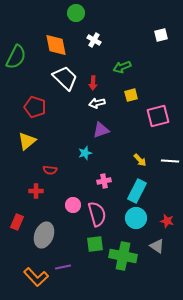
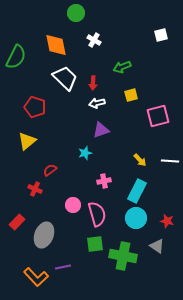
red semicircle: rotated 136 degrees clockwise
red cross: moved 1 px left, 2 px up; rotated 24 degrees clockwise
red rectangle: rotated 21 degrees clockwise
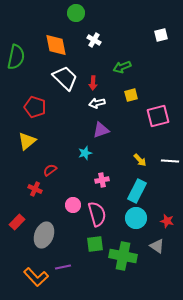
green semicircle: rotated 15 degrees counterclockwise
pink cross: moved 2 px left, 1 px up
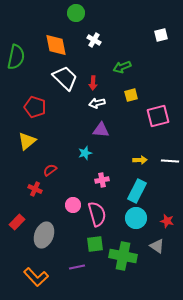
purple triangle: rotated 24 degrees clockwise
yellow arrow: rotated 48 degrees counterclockwise
purple line: moved 14 px right
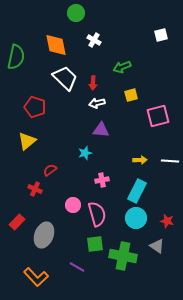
purple line: rotated 42 degrees clockwise
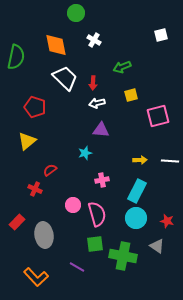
gray ellipse: rotated 30 degrees counterclockwise
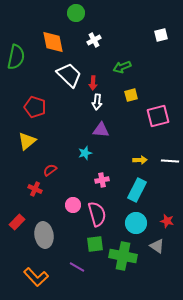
white cross: rotated 32 degrees clockwise
orange diamond: moved 3 px left, 3 px up
white trapezoid: moved 4 px right, 3 px up
white arrow: moved 1 px up; rotated 70 degrees counterclockwise
cyan rectangle: moved 1 px up
cyan circle: moved 5 px down
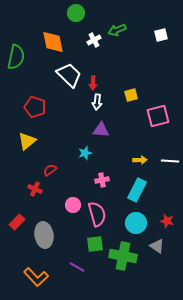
green arrow: moved 5 px left, 37 px up
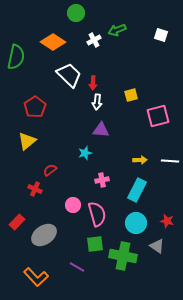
white square: rotated 32 degrees clockwise
orange diamond: rotated 45 degrees counterclockwise
red pentagon: rotated 20 degrees clockwise
gray ellipse: rotated 65 degrees clockwise
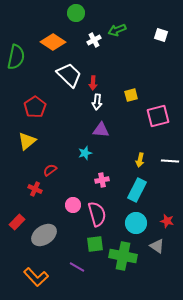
yellow arrow: rotated 104 degrees clockwise
